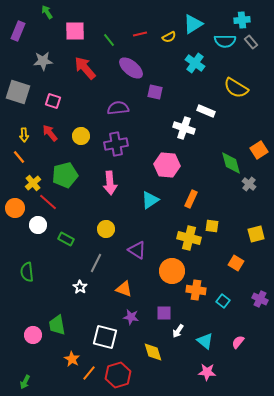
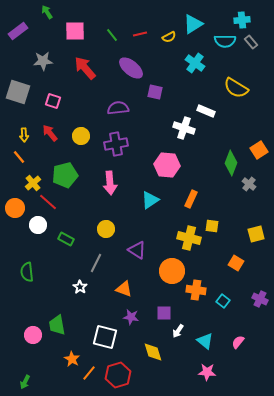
purple rectangle at (18, 31): rotated 30 degrees clockwise
green line at (109, 40): moved 3 px right, 5 px up
green diamond at (231, 163): rotated 35 degrees clockwise
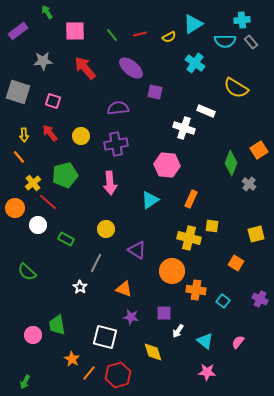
green semicircle at (27, 272): rotated 42 degrees counterclockwise
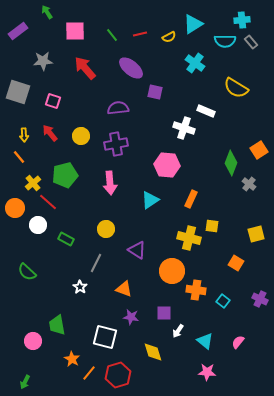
pink circle at (33, 335): moved 6 px down
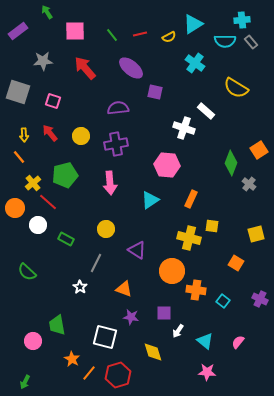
white rectangle at (206, 111): rotated 18 degrees clockwise
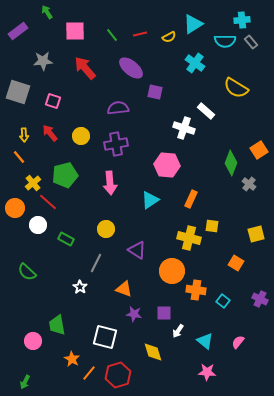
purple star at (131, 317): moved 3 px right, 3 px up
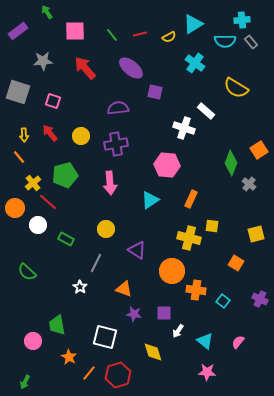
orange star at (72, 359): moved 3 px left, 2 px up
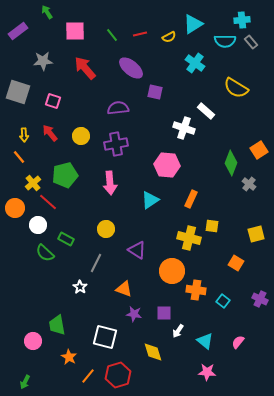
green semicircle at (27, 272): moved 18 px right, 19 px up
orange line at (89, 373): moved 1 px left, 3 px down
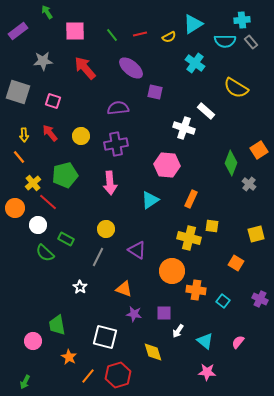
gray line at (96, 263): moved 2 px right, 6 px up
